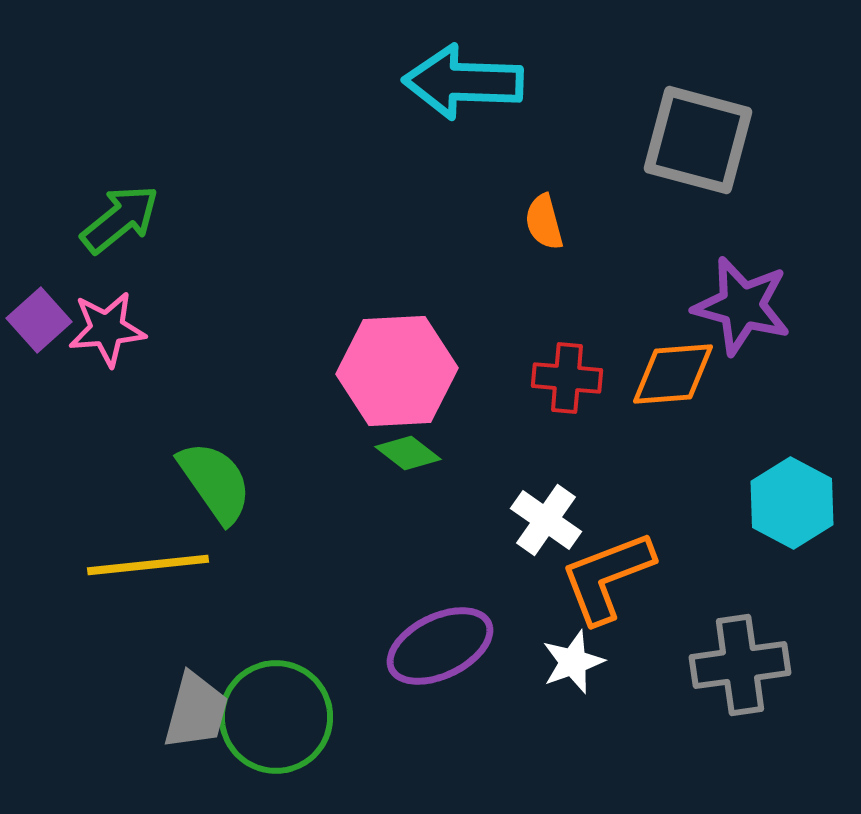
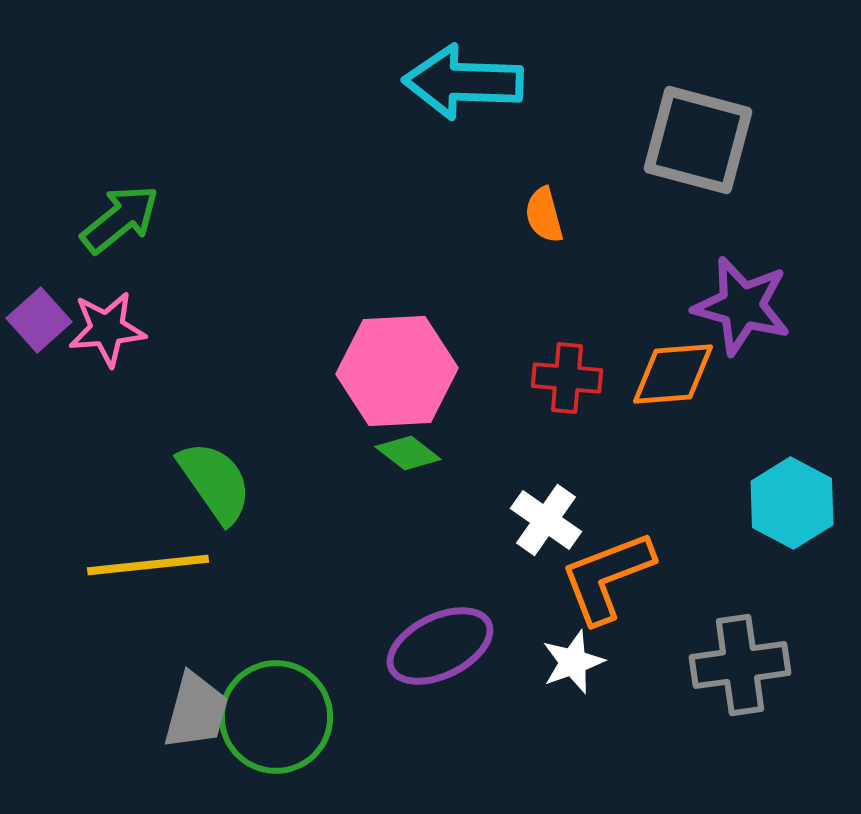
orange semicircle: moved 7 px up
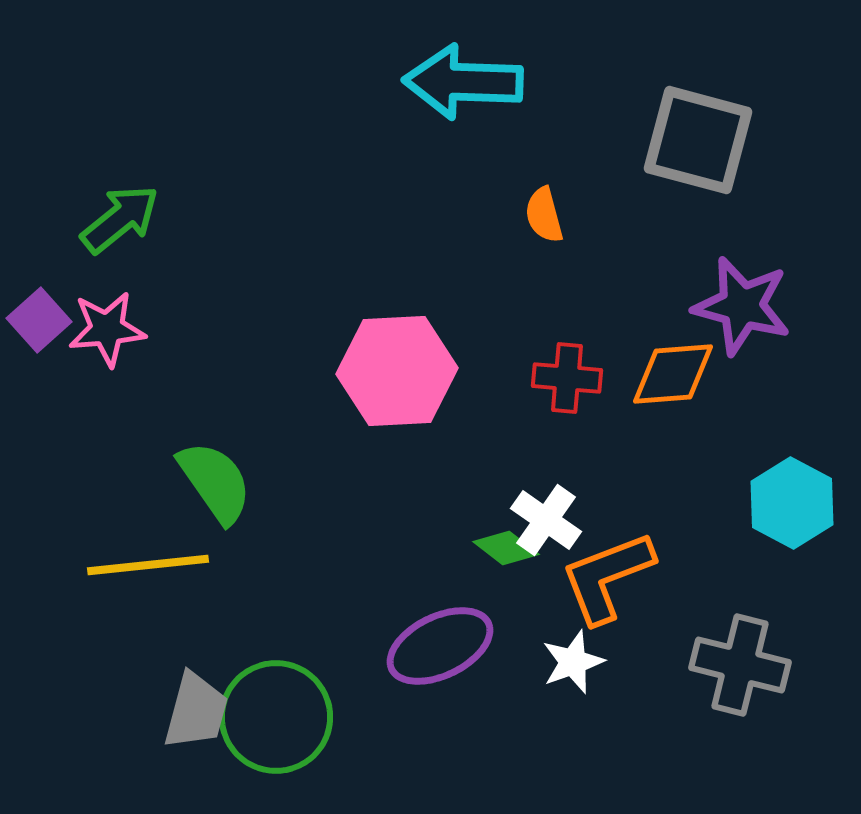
green diamond: moved 98 px right, 95 px down
gray cross: rotated 22 degrees clockwise
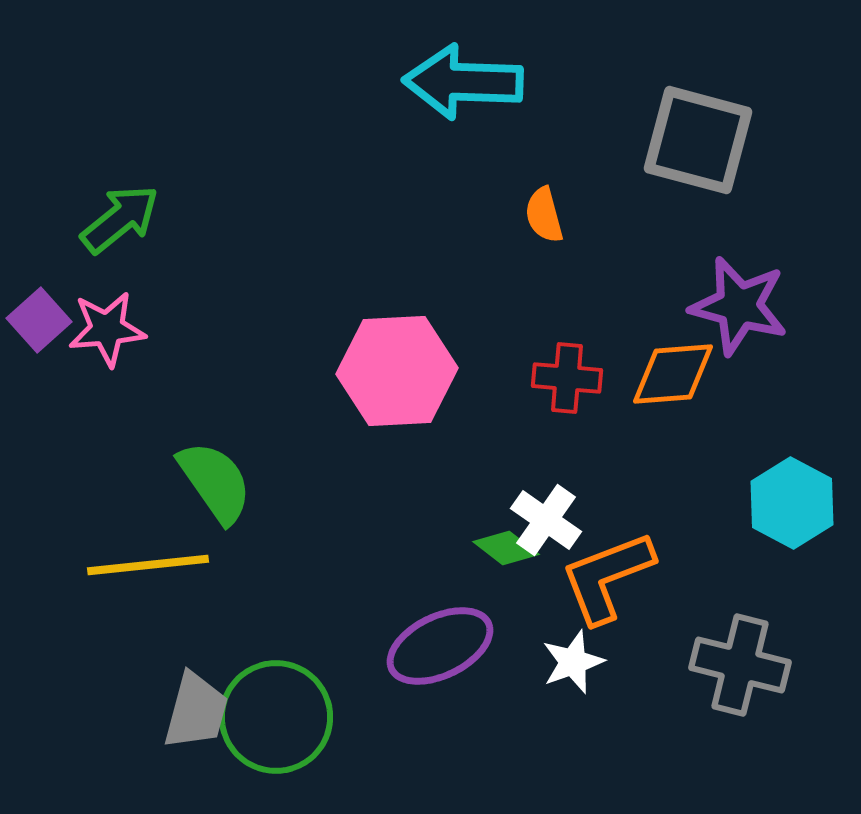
purple star: moved 3 px left
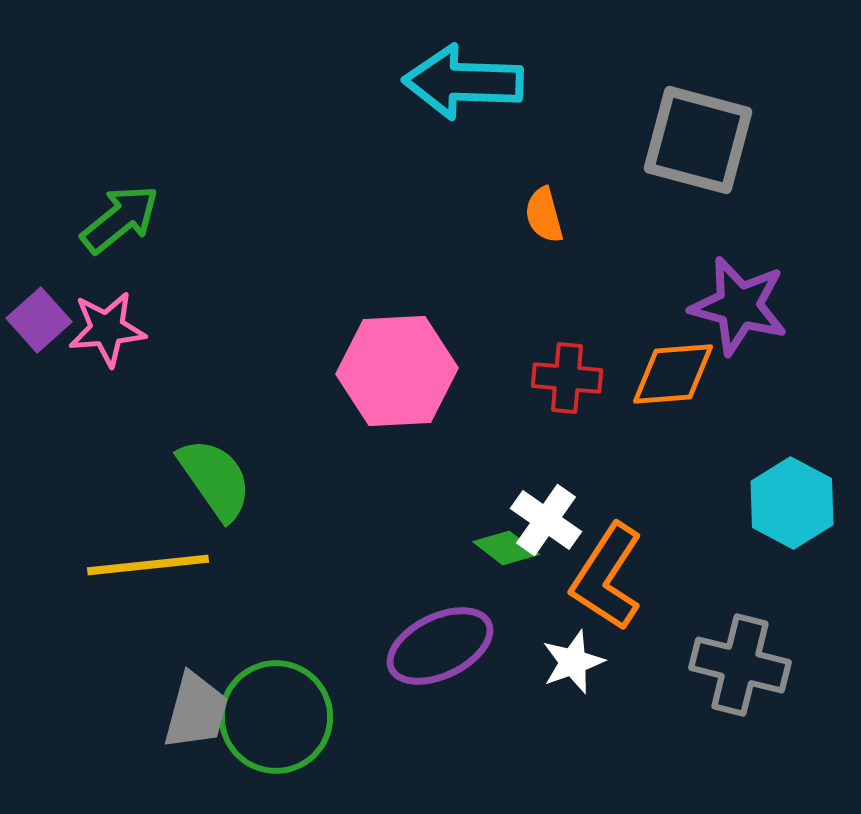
green semicircle: moved 3 px up
orange L-shape: rotated 36 degrees counterclockwise
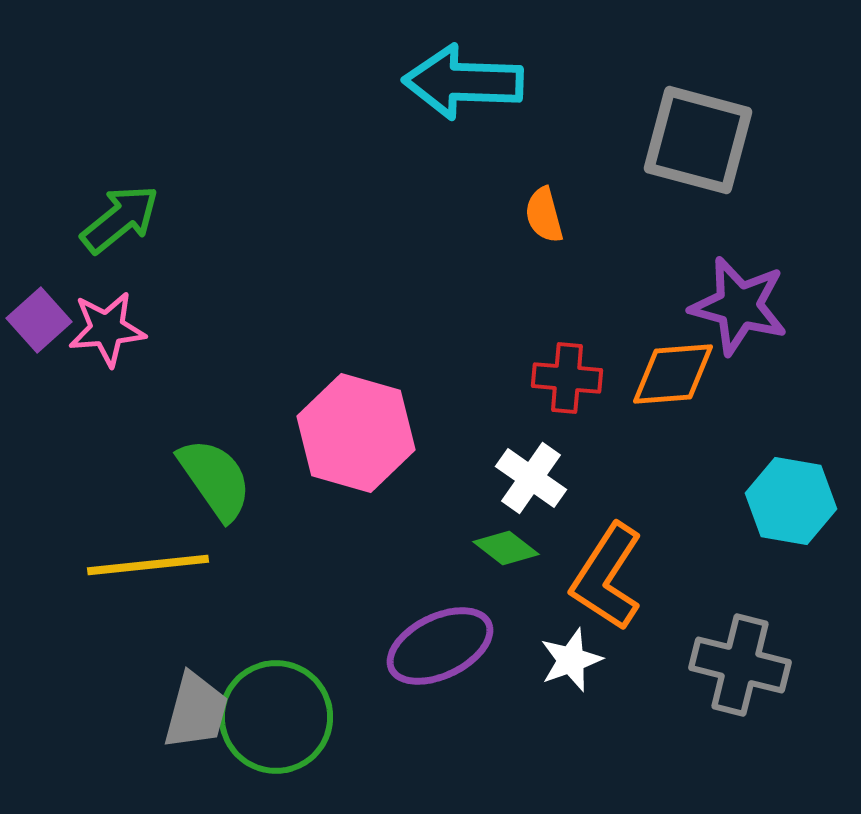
pink hexagon: moved 41 px left, 62 px down; rotated 19 degrees clockwise
cyan hexagon: moved 1 px left, 2 px up; rotated 18 degrees counterclockwise
white cross: moved 15 px left, 42 px up
white star: moved 2 px left, 2 px up
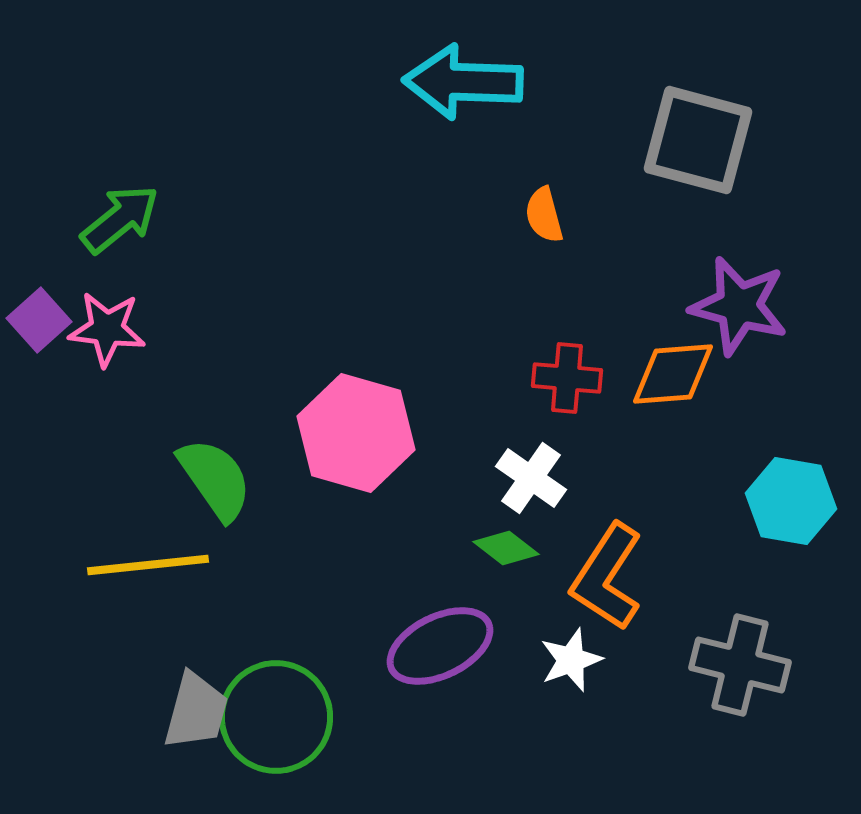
pink star: rotated 12 degrees clockwise
